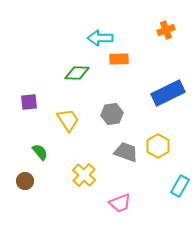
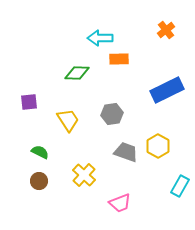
orange cross: rotated 18 degrees counterclockwise
blue rectangle: moved 1 px left, 3 px up
green semicircle: rotated 24 degrees counterclockwise
brown circle: moved 14 px right
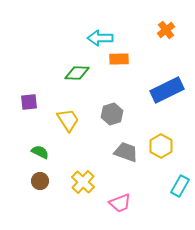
gray hexagon: rotated 10 degrees counterclockwise
yellow hexagon: moved 3 px right
yellow cross: moved 1 px left, 7 px down
brown circle: moved 1 px right
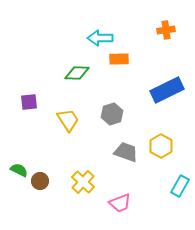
orange cross: rotated 30 degrees clockwise
green semicircle: moved 21 px left, 18 px down
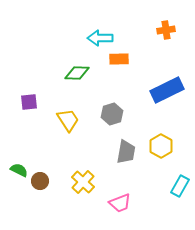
gray trapezoid: rotated 80 degrees clockwise
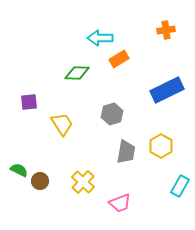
orange rectangle: rotated 30 degrees counterclockwise
yellow trapezoid: moved 6 px left, 4 px down
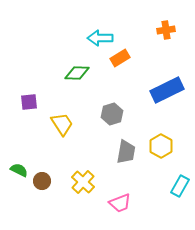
orange rectangle: moved 1 px right, 1 px up
brown circle: moved 2 px right
